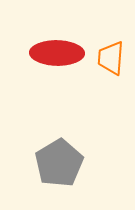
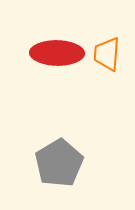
orange trapezoid: moved 4 px left, 4 px up
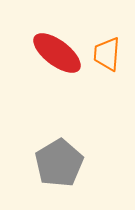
red ellipse: rotated 36 degrees clockwise
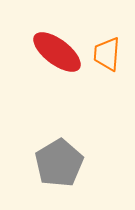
red ellipse: moved 1 px up
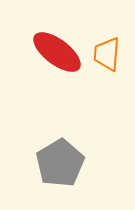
gray pentagon: moved 1 px right
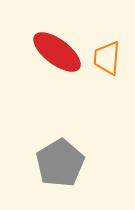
orange trapezoid: moved 4 px down
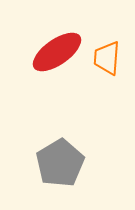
red ellipse: rotated 72 degrees counterclockwise
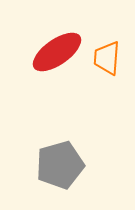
gray pentagon: moved 2 px down; rotated 15 degrees clockwise
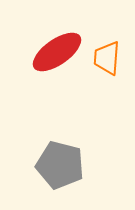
gray pentagon: rotated 30 degrees clockwise
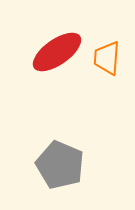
gray pentagon: rotated 9 degrees clockwise
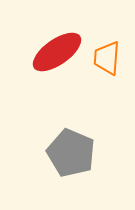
gray pentagon: moved 11 px right, 12 px up
